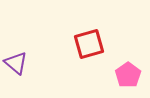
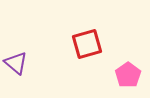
red square: moved 2 px left
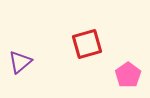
purple triangle: moved 4 px right, 1 px up; rotated 40 degrees clockwise
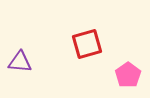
purple triangle: rotated 45 degrees clockwise
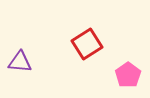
red square: rotated 16 degrees counterclockwise
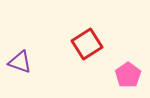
purple triangle: rotated 15 degrees clockwise
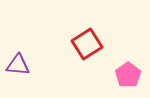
purple triangle: moved 2 px left, 3 px down; rotated 15 degrees counterclockwise
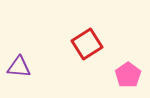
purple triangle: moved 1 px right, 2 px down
